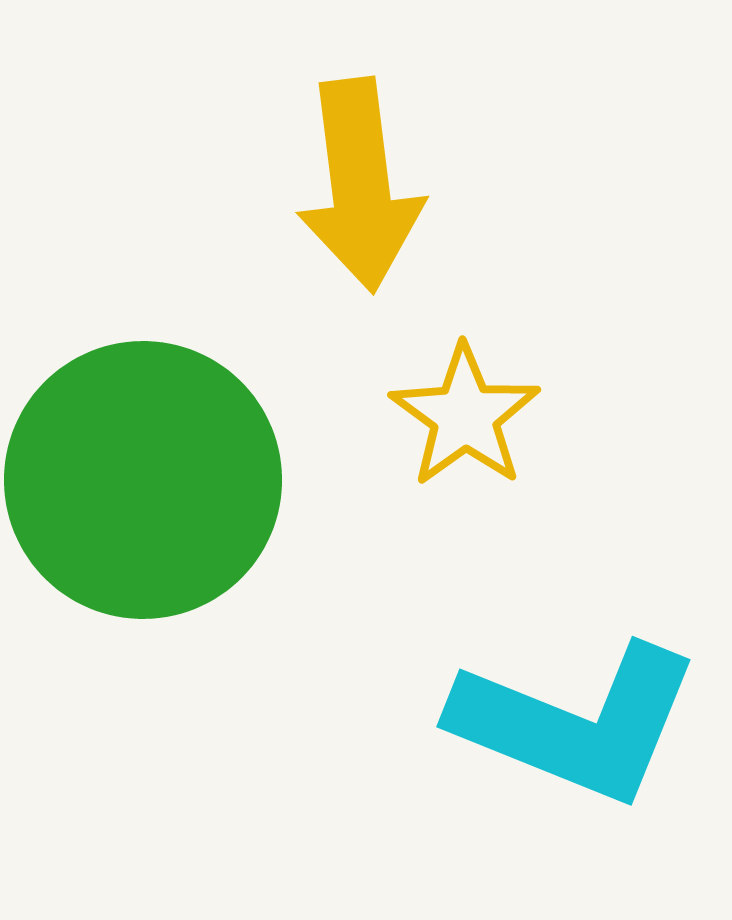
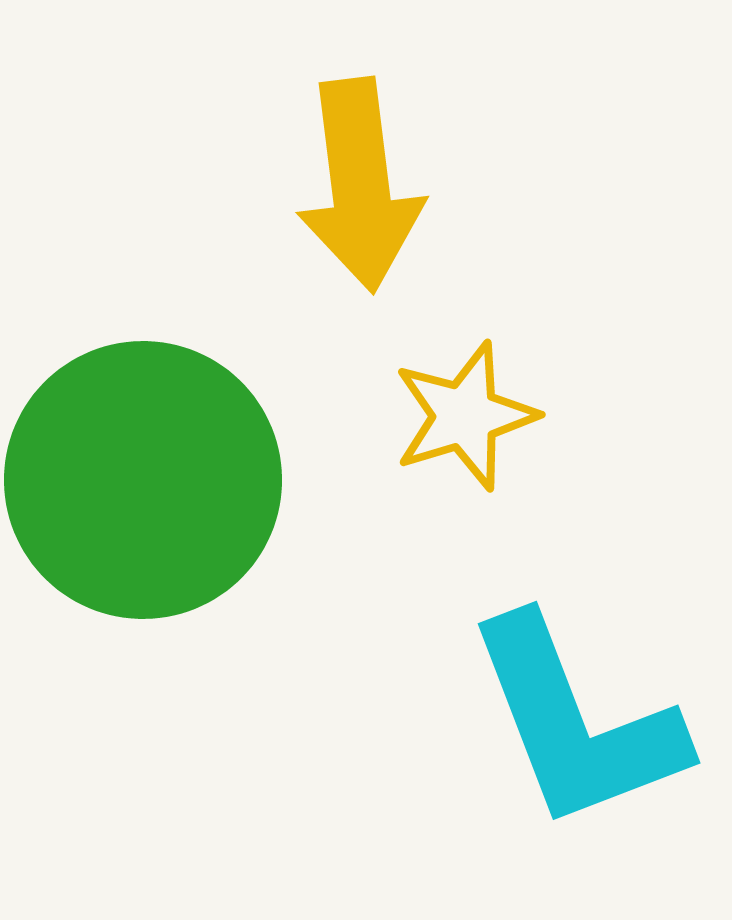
yellow star: rotated 19 degrees clockwise
cyan L-shape: rotated 47 degrees clockwise
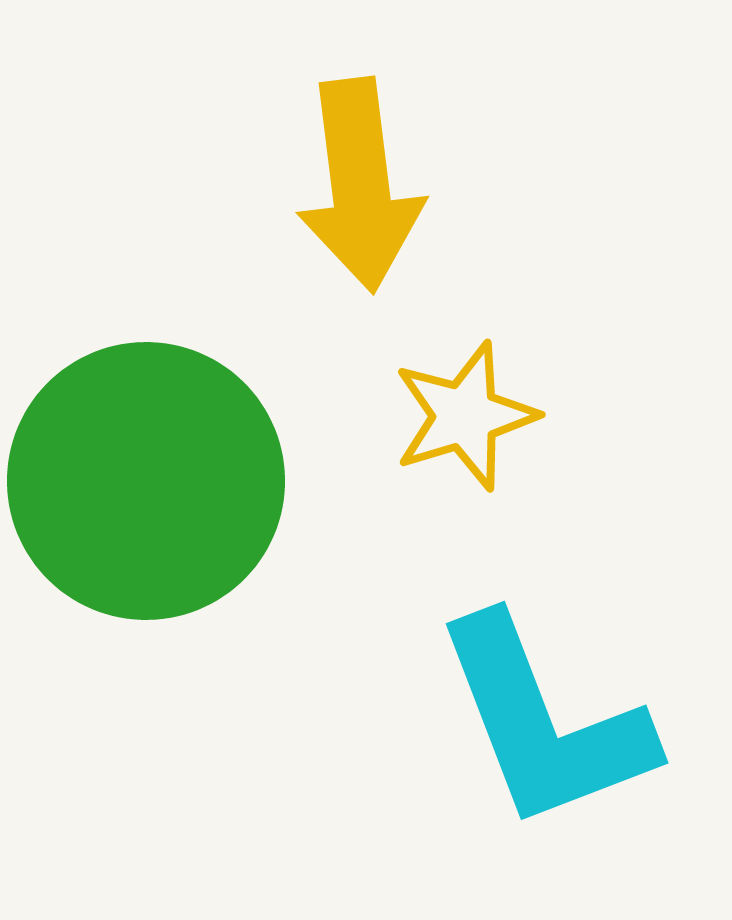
green circle: moved 3 px right, 1 px down
cyan L-shape: moved 32 px left
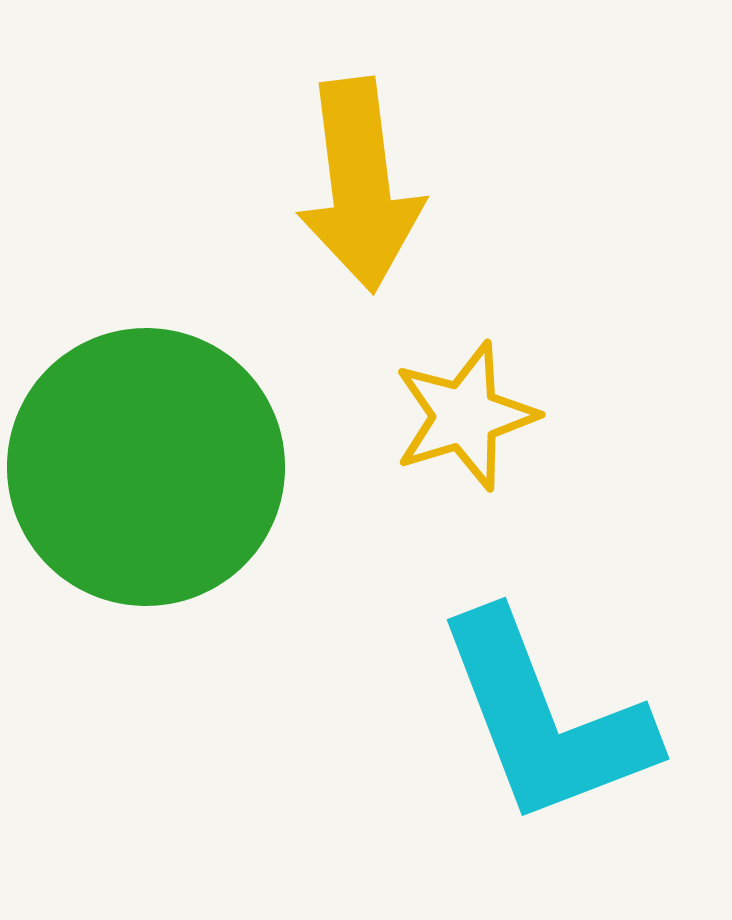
green circle: moved 14 px up
cyan L-shape: moved 1 px right, 4 px up
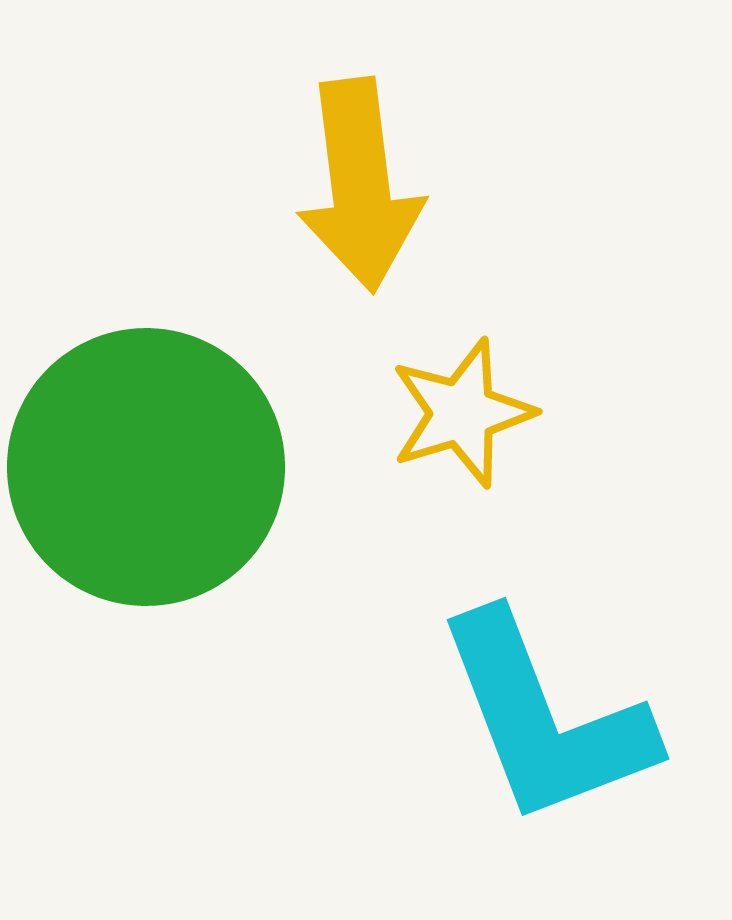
yellow star: moved 3 px left, 3 px up
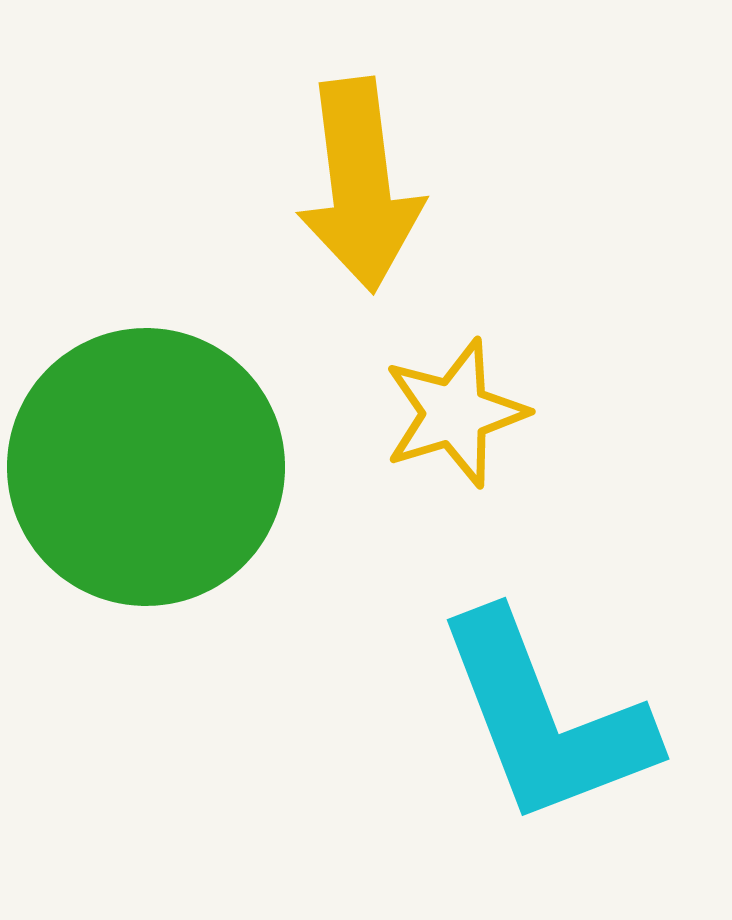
yellow star: moved 7 px left
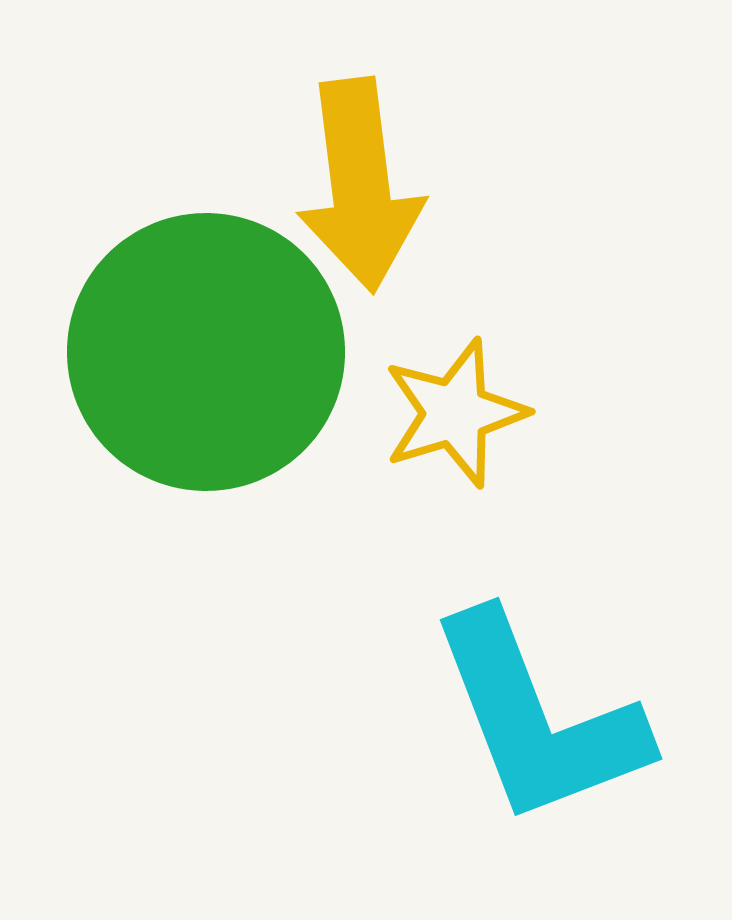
green circle: moved 60 px right, 115 px up
cyan L-shape: moved 7 px left
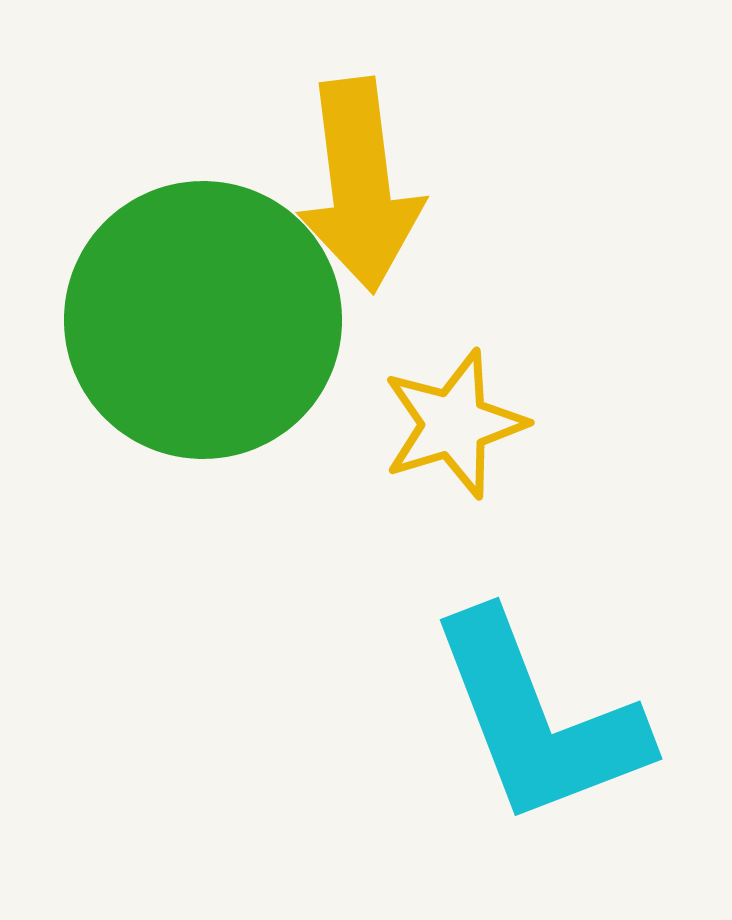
green circle: moved 3 px left, 32 px up
yellow star: moved 1 px left, 11 px down
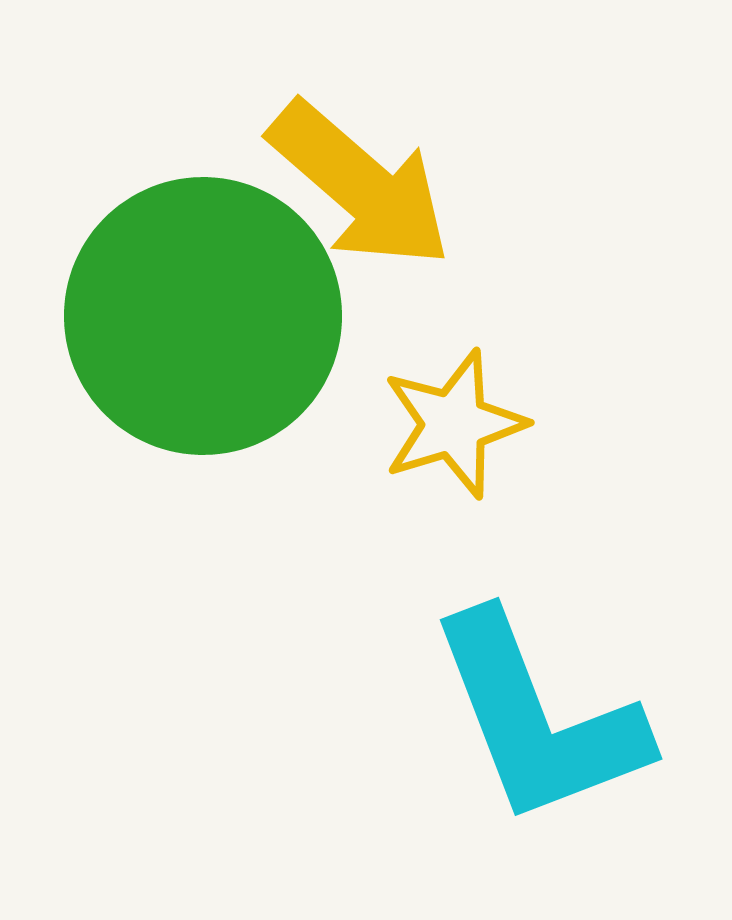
yellow arrow: rotated 42 degrees counterclockwise
green circle: moved 4 px up
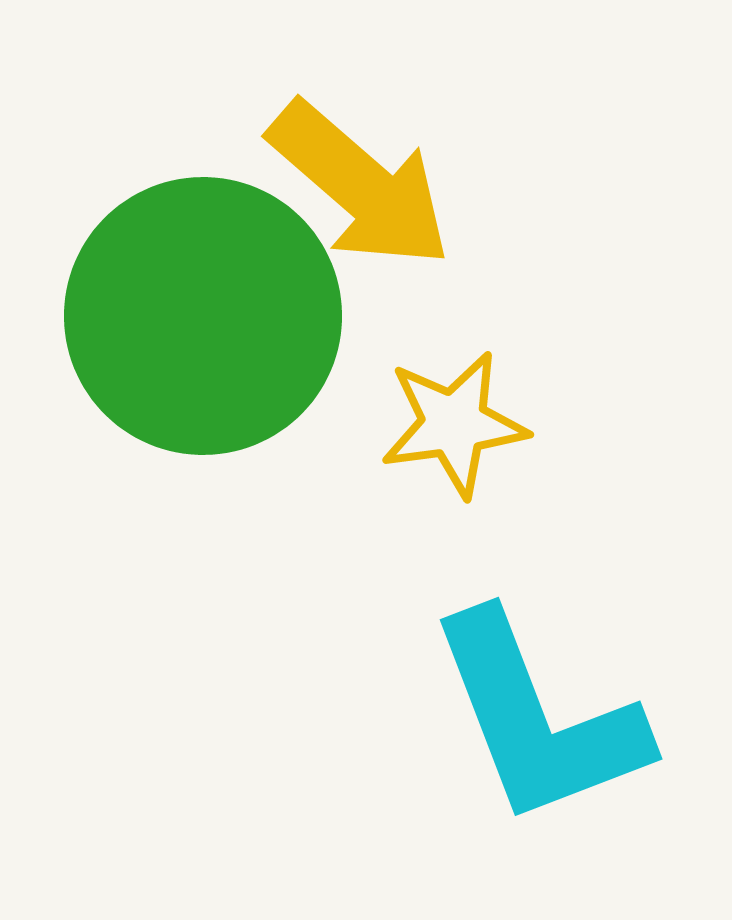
yellow star: rotated 9 degrees clockwise
